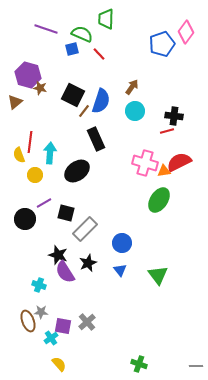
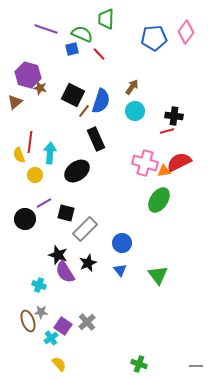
blue pentagon at (162, 44): moved 8 px left, 6 px up; rotated 15 degrees clockwise
purple square at (63, 326): rotated 24 degrees clockwise
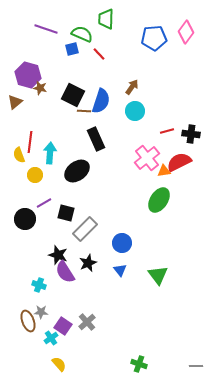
brown line at (84, 111): rotated 56 degrees clockwise
black cross at (174, 116): moved 17 px right, 18 px down
pink cross at (145, 163): moved 2 px right, 5 px up; rotated 35 degrees clockwise
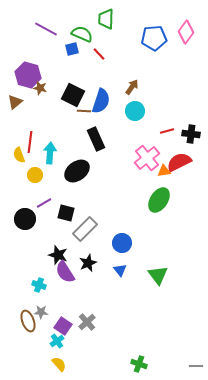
purple line at (46, 29): rotated 10 degrees clockwise
cyan cross at (51, 338): moved 6 px right, 3 px down
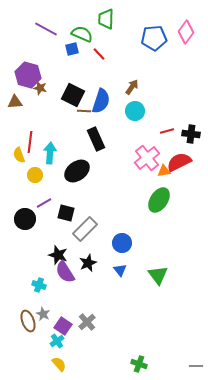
brown triangle at (15, 102): rotated 35 degrees clockwise
gray star at (41, 312): moved 2 px right, 2 px down; rotated 24 degrees clockwise
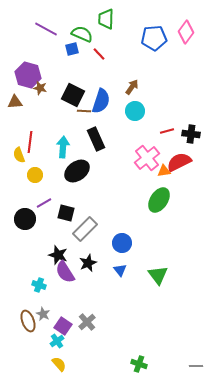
cyan arrow at (50, 153): moved 13 px right, 6 px up
